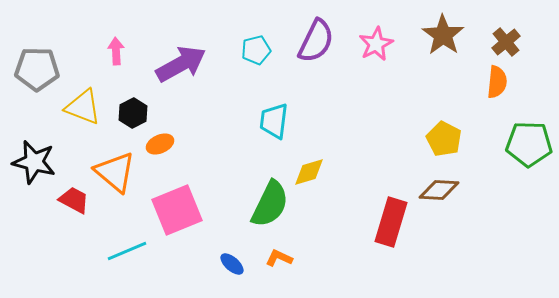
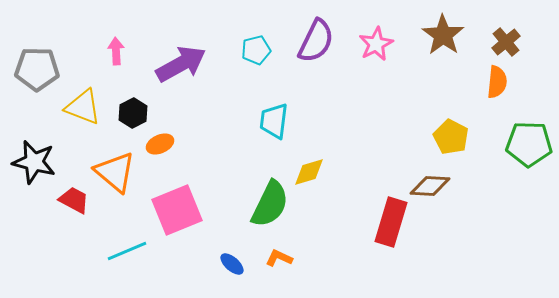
yellow pentagon: moved 7 px right, 2 px up
brown diamond: moved 9 px left, 4 px up
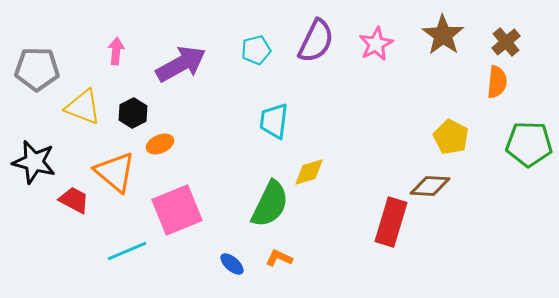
pink arrow: rotated 8 degrees clockwise
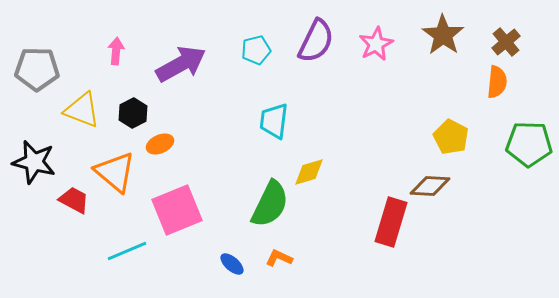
yellow triangle: moved 1 px left, 3 px down
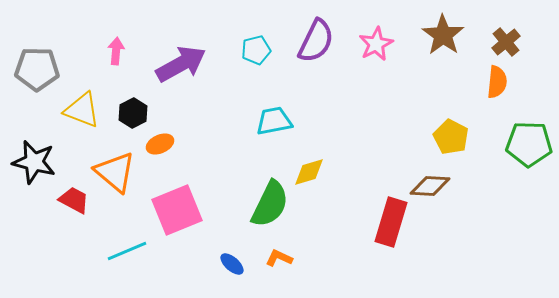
cyan trapezoid: rotated 72 degrees clockwise
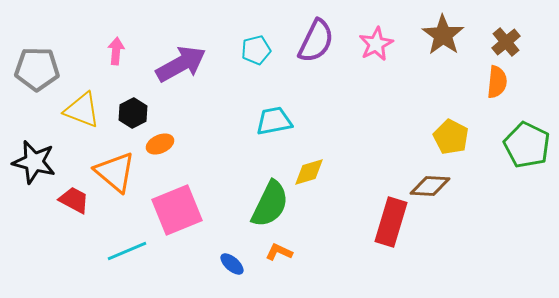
green pentagon: moved 2 px left, 1 px down; rotated 24 degrees clockwise
orange L-shape: moved 6 px up
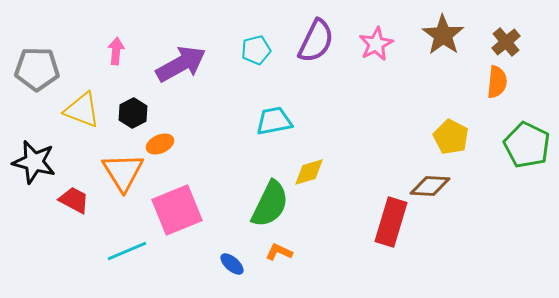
orange triangle: moved 8 px right; rotated 18 degrees clockwise
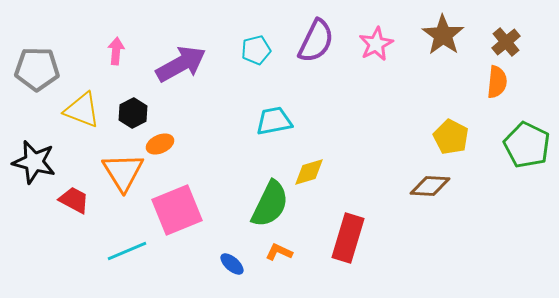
red rectangle: moved 43 px left, 16 px down
